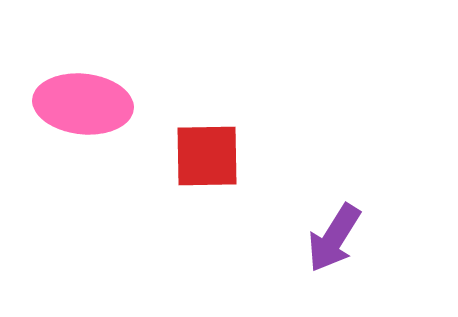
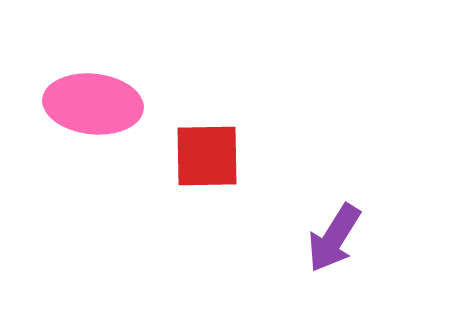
pink ellipse: moved 10 px right
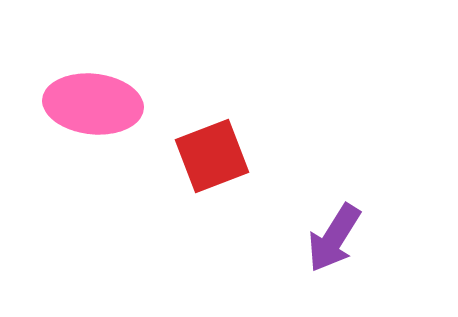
red square: moved 5 px right; rotated 20 degrees counterclockwise
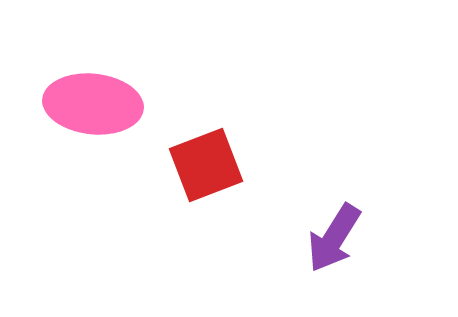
red square: moved 6 px left, 9 px down
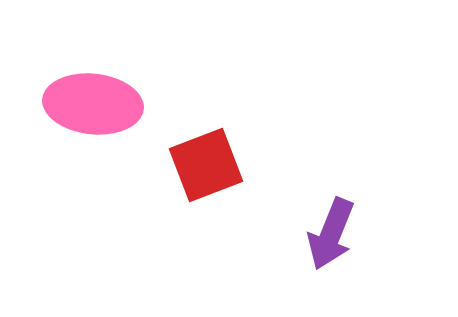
purple arrow: moved 3 px left, 4 px up; rotated 10 degrees counterclockwise
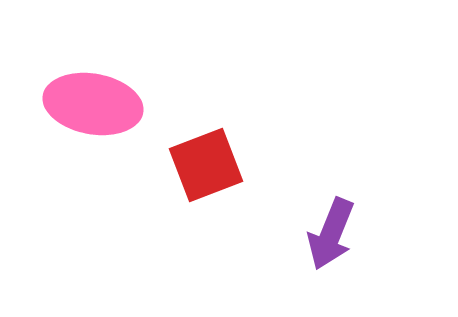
pink ellipse: rotated 4 degrees clockwise
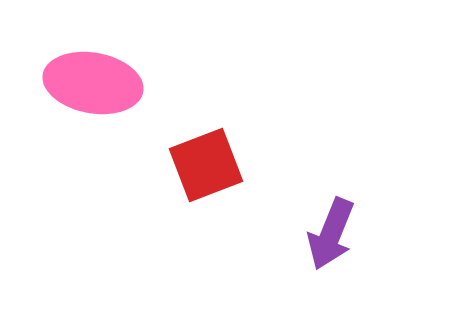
pink ellipse: moved 21 px up
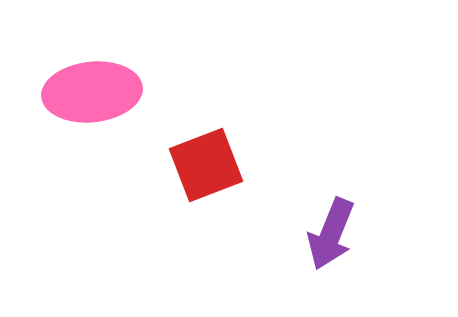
pink ellipse: moved 1 px left, 9 px down; rotated 16 degrees counterclockwise
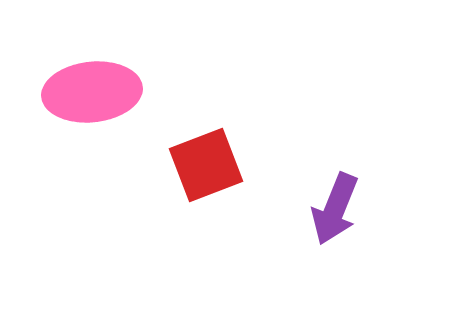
purple arrow: moved 4 px right, 25 px up
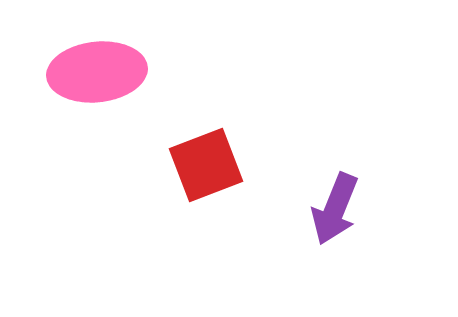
pink ellipse: moved 5 px right, 20 px up
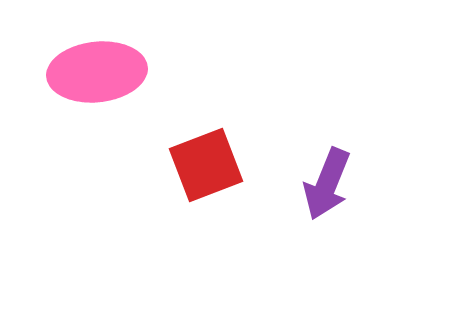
purple arrow: moved 8 px left, 25 px up
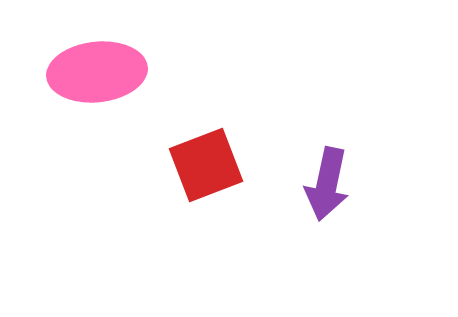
purple arrow: rotated 10 degrees counterclockwise
